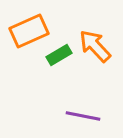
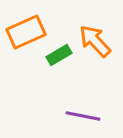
orange rectangle: moved 3 px left, 1 px down
orange arrow: moved 5 px up
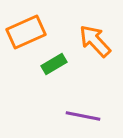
green rectangle: moved 5 px left, 9 px down
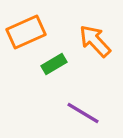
purple line: moved 3 px up; rotated 20 degrees clockwise
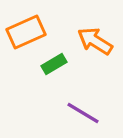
orange arrow: rotated 15 degrees counterclockwise
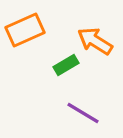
orange rectangle: moved 1 px left, 2 px up
green rectangle: moved 12 px right, 1 px down
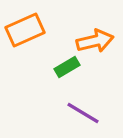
orange arrow: rotated 135 degrees clockwise
green rectangle: moved 1 px right, 2 px down
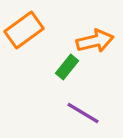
orange rectangle: moved 1 px left; rotated 12 degrees counterclockwise
green rectangle: rotated 20 degrees counterclockwise
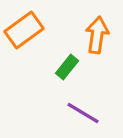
orange arrow: moved 2 px right, 6 px up; rotated 69 degrees counterclockwise
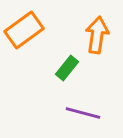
green rectangle: moved 1 px down
purple line: rotated 16 degrees counterclockwise
